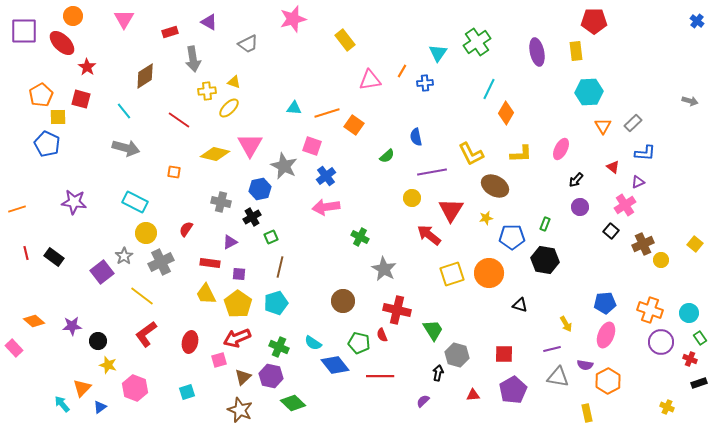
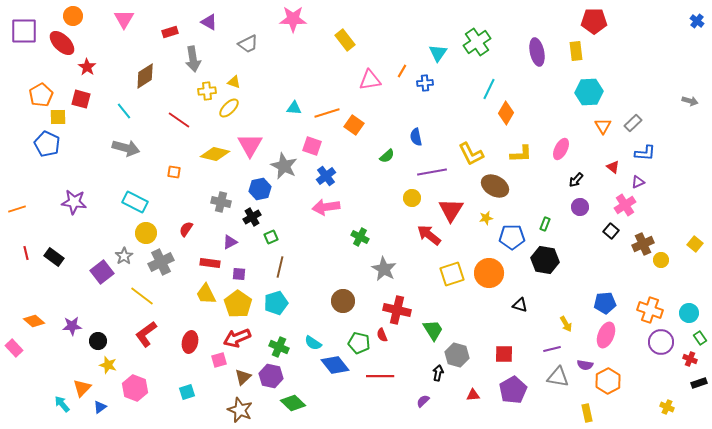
pink star at (293, 19): rotated 16 degrees clockwise
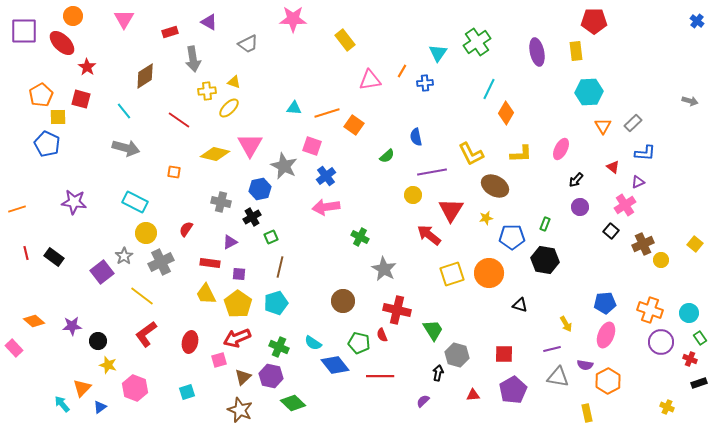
yellow circle at (412, 198): moved 1 px right, 3 px up
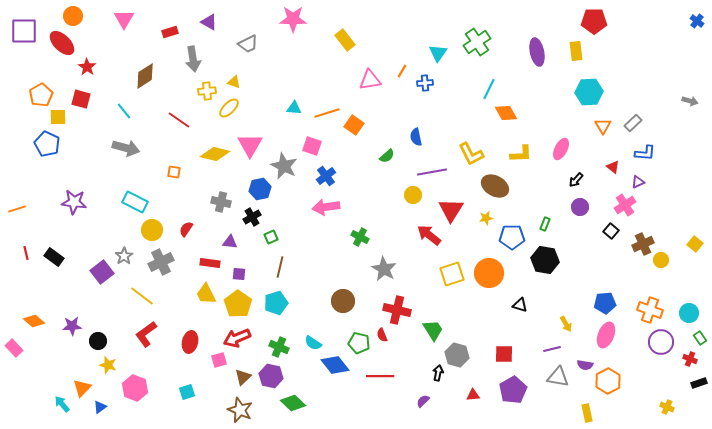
orange diamond at (506, 113): rotated 60 degrees counterclockwise
yellow circle at (146, 233): moved 6 px right, 3 px up
purple triangle at (230, 242): rotated 35 degrees clockwise
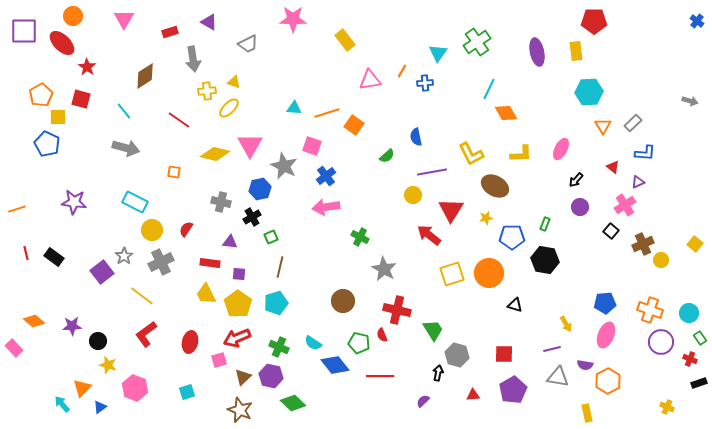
black triangle at (520, 305): moved 5 px left
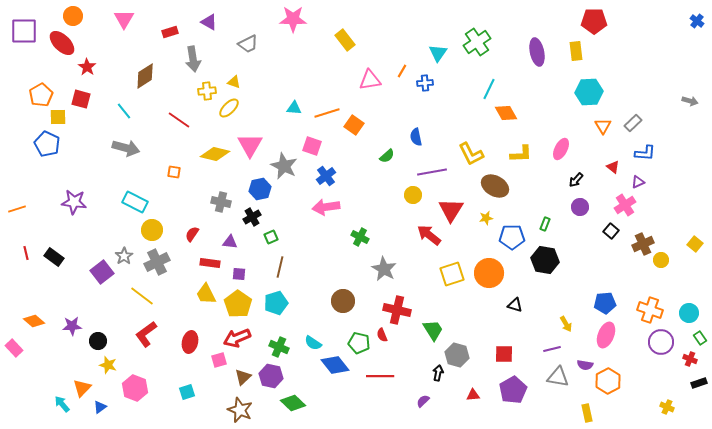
red semicircle at (186, 229): moved 6 px right, 5 px down
gray cross at (161, 262): moved 4 px left
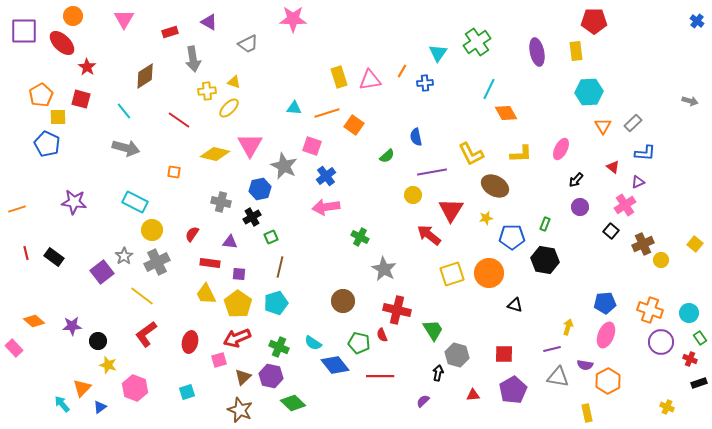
yellow rectangle at (345, 40): moved 6 px left, 37 px down; rotated 20 degrees clockwise
yellow arrow at (566, 324): moved 2 px right, 3 px down; rotated 133 degrees counterclockwise
